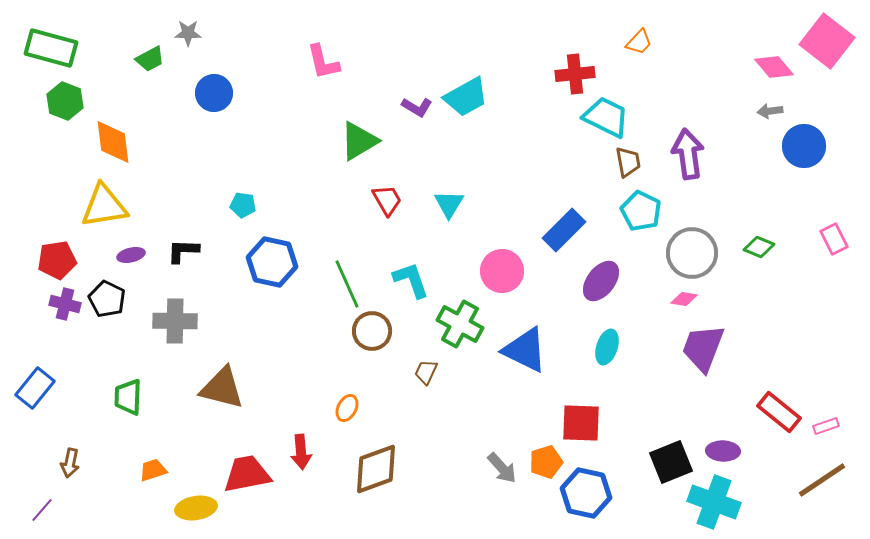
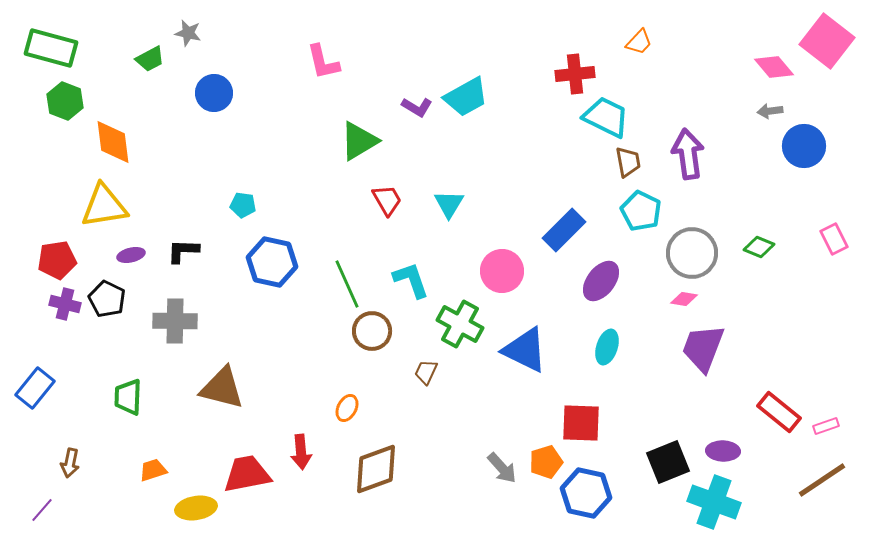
gray star at (188, 33): rotated 12 degrees clockwise
black square at (671, 462): moved 3 px left
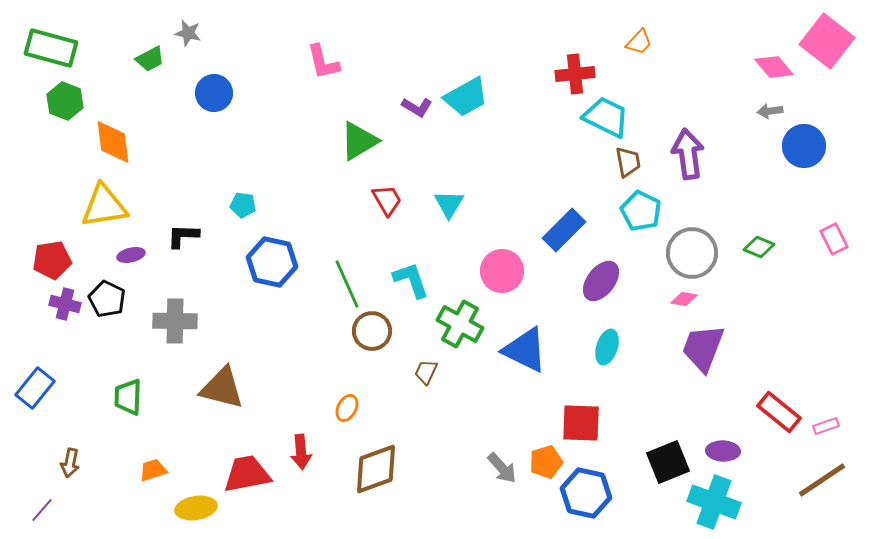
black L-shape at (183, 251): moved 15 px up
red pentagon at (57, 260): moved 5 px left
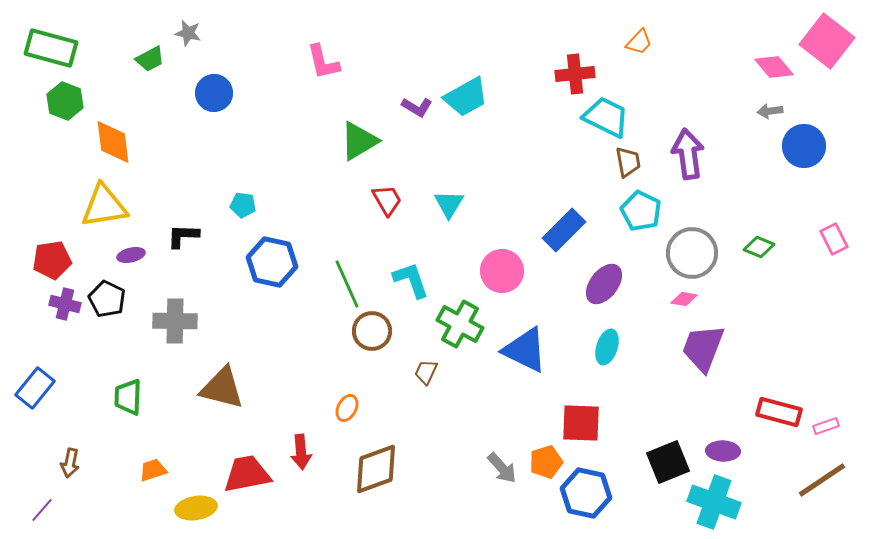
purple ellipse at (601, 281): moved 3 px right, 3 px down
red rectangle at (779, 412): rotated 24 degrees counterclockwise
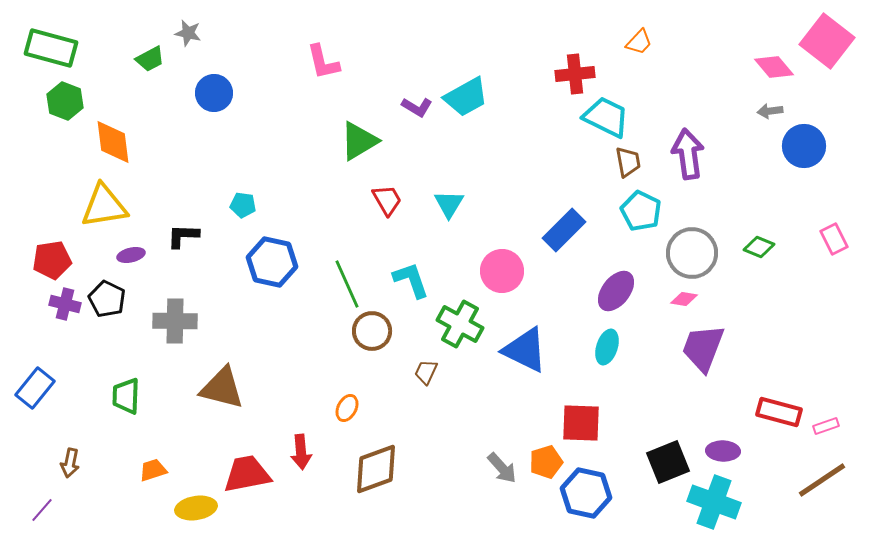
purple ellipse at (604, 284): moved 12 px right, 7 px down
green trapezoid at (128, 397): moved 2 px left, 1 px up
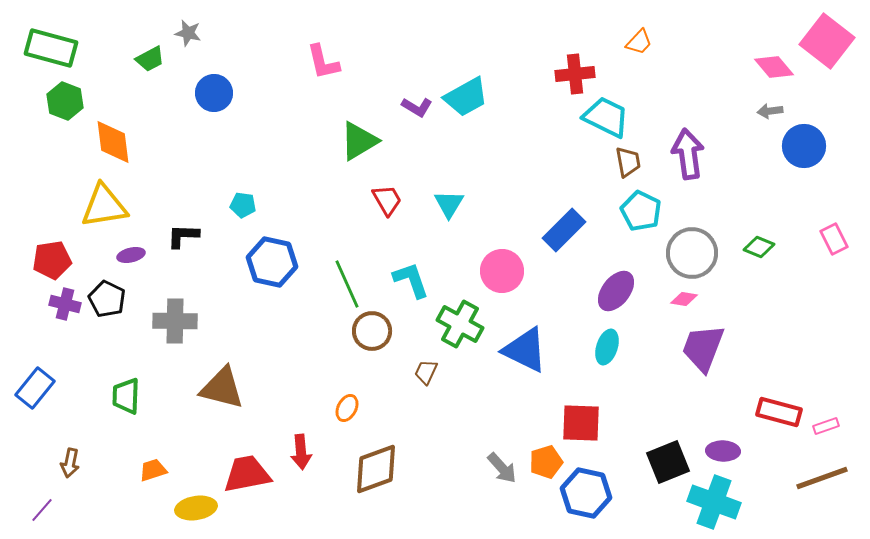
brown line at (822, 480): moved 2 px up; rotated 14 degrees clockwise
